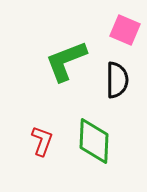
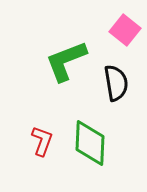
pink square: rotated 16 degrees clockwise
black semicircle: moved 1 px left, 3 px down; rotated 9 degrees counterclockwise
green diamond: moved 4 px left, 2 px down
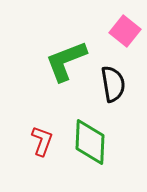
pink square: moved 1 px down
black semicircle: moved 3 px left, 1 px down
green diamond: moved 1 px up
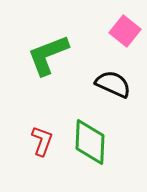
green L-shape: moved 18 px left, 6 px up
black semicircle: rotated 57 degrees counterclockwise
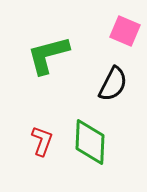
pink square: rotated 16 degrees counterclockwise
green L-shape: rotated 6 degrees clockwise
black semicircle: rotated 93 degrees clockwise
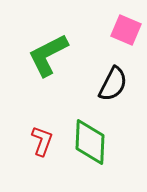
pink square: moved 1 px right, 1 px up
green L-shape: rotated 12 degrees counterclockwise
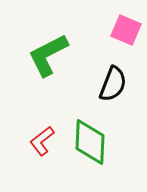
black semicircle: rotated 6 degrees counterclockwise
red L-shape: rotated 148 degrees counterclockwise
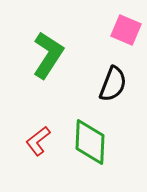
green L-shape: rotated 150 degrees clockwise
red L-shape: moved 4 px left
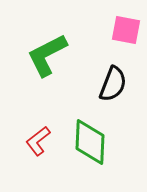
pink square: rotated 12 degrees counterclockwise
green L-shape: moved 1 px left; rotated 150 degrees counterclockwise
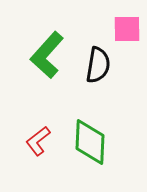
pink square: moved 1 px right, 1 px up; rotated 12 degrees counterclockwise
green L-shape: rotated 21 degrees counterclockwise
black semicircle: moved 15 px left, 19 px up; rotated 12 degrees counterclockwise
